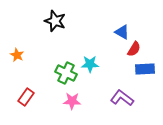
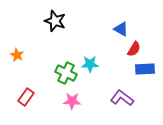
blue triangle: moved 1 px left, 3 px up
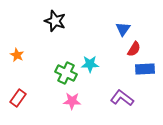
blue triangle: moved 2 px right; rotated 35 degrees clockwise
red rectangle: moved 8 px left, 1 px down
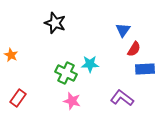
black star: moved 2 px down
blue triangle: moved 1 px down
orange star: moved 6 px left
pink star: rotated 12 degrees clockwise
